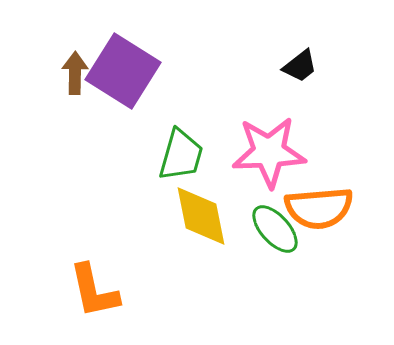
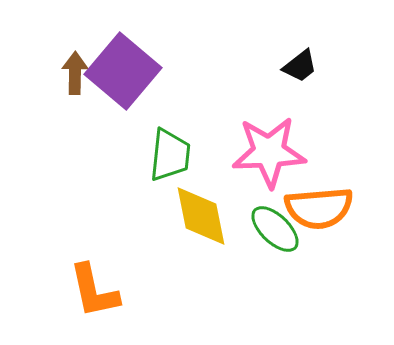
purple square: rotated 8 degrees clockwise
green trapezoid: moved 11 px left; rotated 10 degrees counterclockwise
green ellipse: rotated 4 degrees counterclockwise
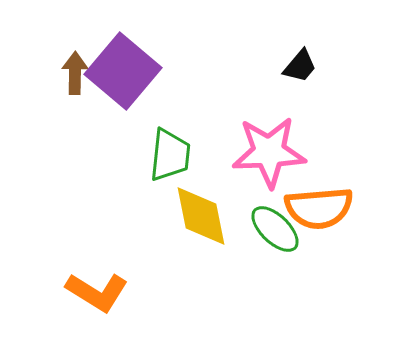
black trapezoid: rotated 12 degrees counterclockwise
orange L-shape: moved 3 px right, 1 px down; rotated 46 degrees counterclockwise
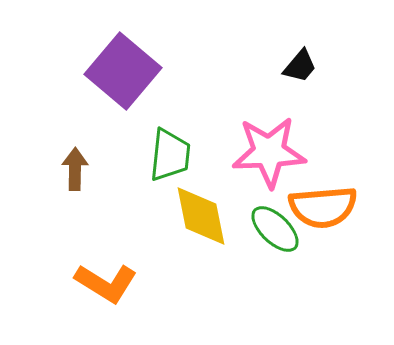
brown arrow: moved 96 px down
orange semicircle: moved 4 px right, 1 px up
orange L-shape: moved 9 px right, 9 px up
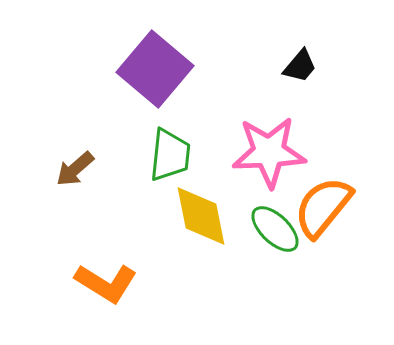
purple square: moved 32 px right, 2 px up
brown arrow: rotated 132 degrees counterclockwise
orange semicircle: rotated 134 degrees clockwise
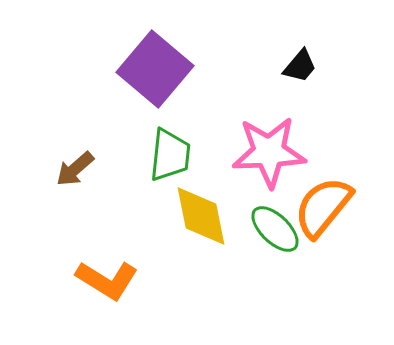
orange L-shape: moved 1 px right, 3 px up
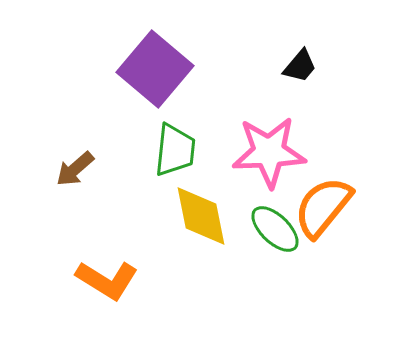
green trapezoid: moved 5 px right, 5 px up
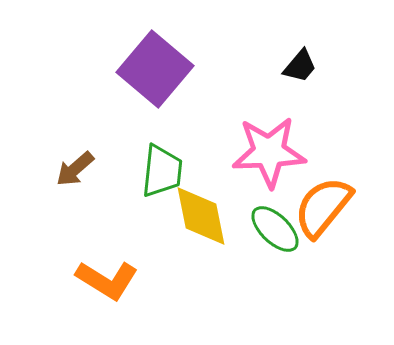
green trapezoid: moved 13 px left, 21 px down
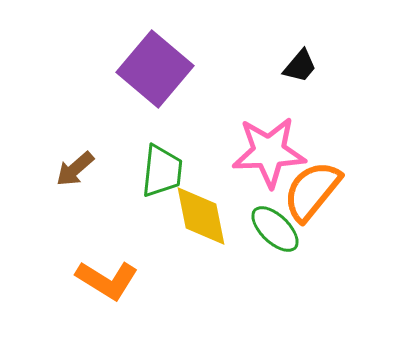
orange semicircle: moved 11 px left, 16 px up
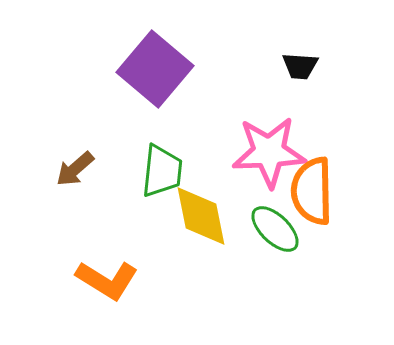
black trapezoid: rotated 54 degrees clockwise
orange semicircle: rotated 40 degrees counterclockwise
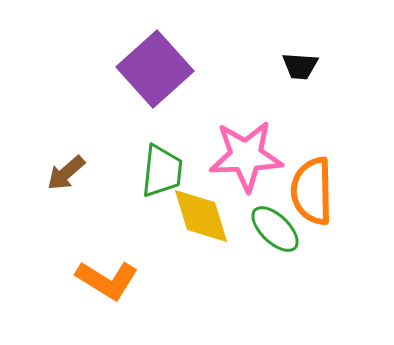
purple square: rotated 8 degrees clockwise
pink star: moved 23 px left, 4 px down
brown arrow: moved 9 px left, 4 px down
yellow diamond: rotated 6 degrees counterclockwise
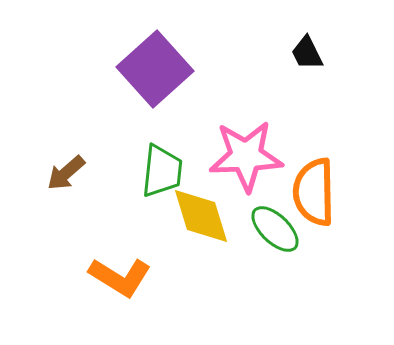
black trapezoid: moved 7 px right, 13 px up; rotated 60 degrees clockwise
orange semicircle: moved 2 px right, 1 px down
orange L-shape: moved 13 px right, 3 px up
